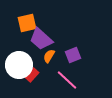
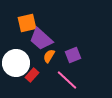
white circle: moved 3 px left, 2 px up
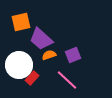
orange square: moved 6 px left, 1 px up
orange semicircle: moved 1 px up; rotated 40 degrees clockwise
white circle: moved 3 px right, 2 px down
red rectangle: moved 3 px down
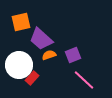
pink line: moved 17 px right
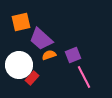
pink line: moved 3 px up; rotated 20 degrees clockwise
